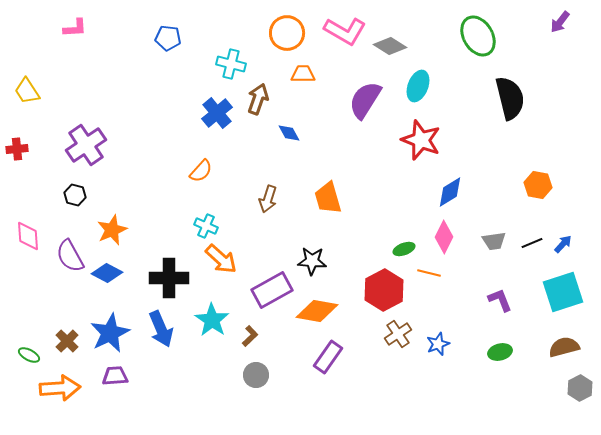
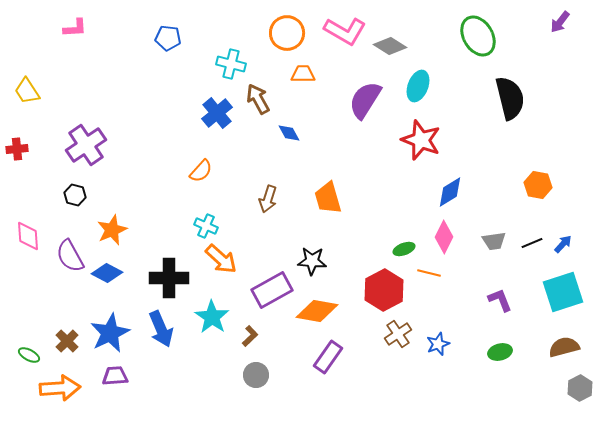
brown arrow at (258, 99): rotated 48 degrees counterclockwise
cyan star at (212, 320): moved 3 px up
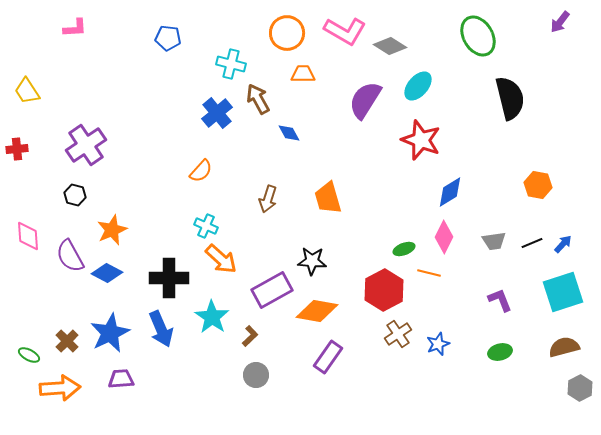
cyan ellipse at (418, 86): rotated 20 degrees clockwise
purple trapezoid at (115, 376): moved 6 px right, 3 px down
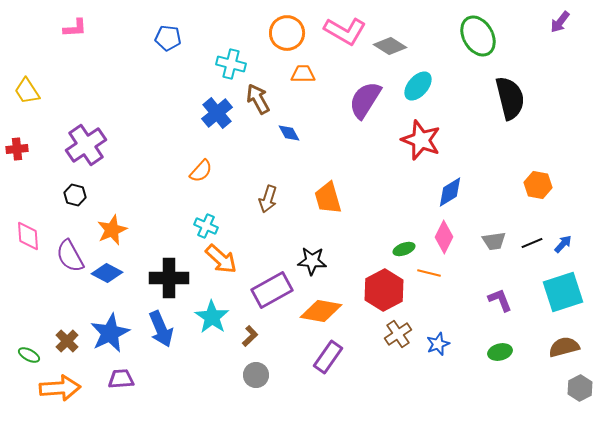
orange diamond at (317, 311): moved 4 px right
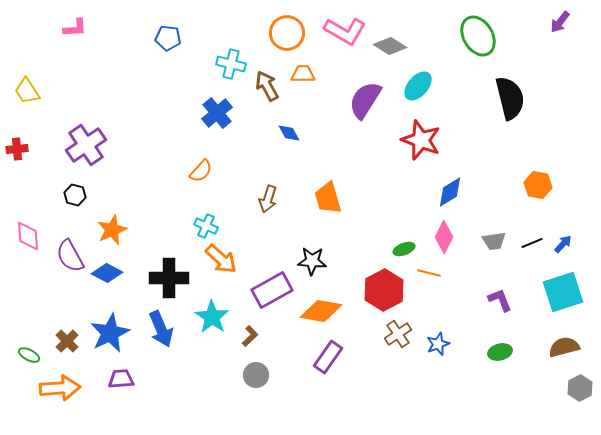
brown arrow at (258, 99): moved 9 px right, 13 px up
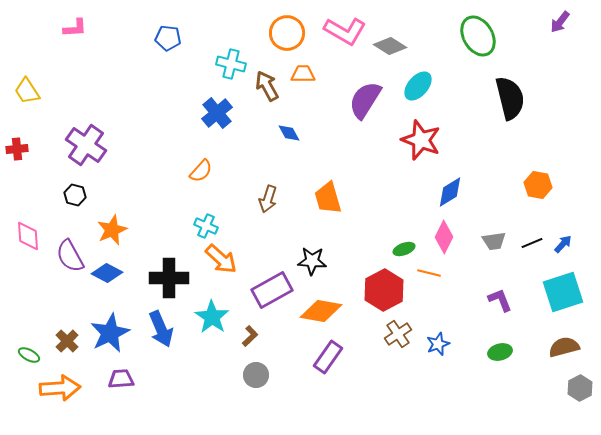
purple cross at (86, 145): rotated 21 degrees counterclockwise
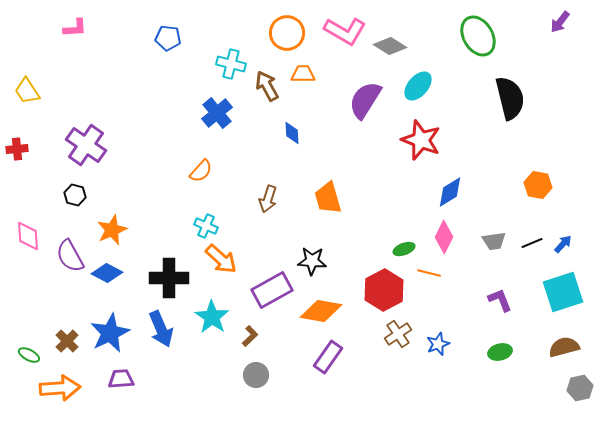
blue diamond at (289, 133): moved 3 px right; rotated 25 degrees clockwise
gray hexagon at (580, 388): rotated 15 degrees clockwise
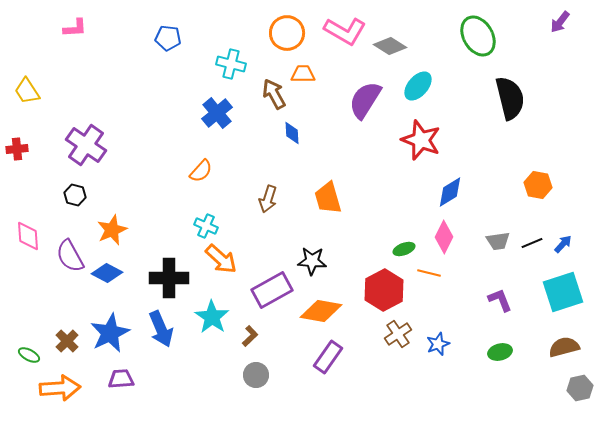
brown arrow at (267, 86): moved 7 px right, 8 px down
gray trapezoid at (494, 241): moved 4 px right
